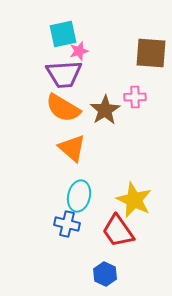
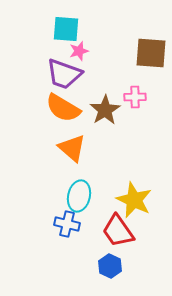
cyan square: moved 3 px right, 5 px up; rotated 16 degrees clockwise
purple trapezoid: rotated 24 degrees clockwise
blue hexagon: moved 5 px right, 8 px up
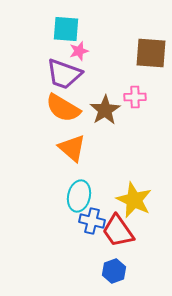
blue cross: moved 25 px right, 3 px up
blue hexagon: moved 4 px right, 5 px down; rotated 15 degrees clockwise
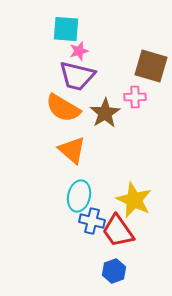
brown square: moved 13 px down; rotated 12 degrees clockwise
purple trapezoid: moved 13 px right, 2 px down; rotated 6 degrees counterclockwise
brown star: moved 3 px down
orange triangle: moved 2 px down
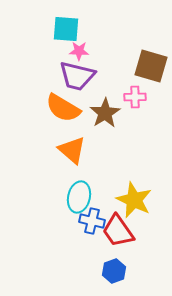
pink star: rotated 18 degrees clockwise
cyan ellipse: moved 1 px down
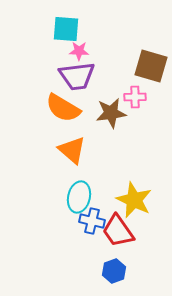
purple trapezoid: rotated 21 degrees counterclockwise
brown star: moved 6 px right; rotated 24 degrees clockwise
